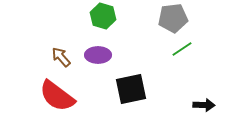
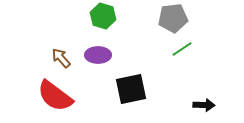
brown arrow: moved 1 px down
red semicircle: moved 2 px left
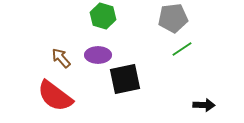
black square: moved 6 px left, 10 px up
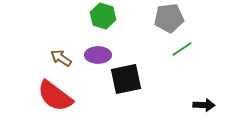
gray pentagon: moved 4 px left
brown arrow: rotated 15 degrees counterclockwise
black square: moved 1 px right
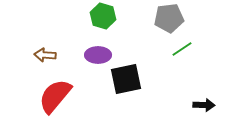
brown arrow: moved 16 px left, 3 px up; rotated 30 degrees counterclockwise
red semicircle: rotated 93 degrees clockwise
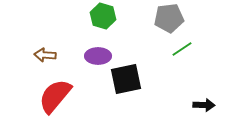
purple ellipse: moved 1 px down
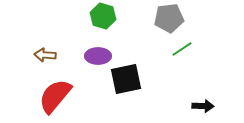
black arrow: moved 1 px left, 1 px down
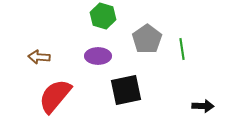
gray pentagon: moved 22 px left, 21 px down; rotated 28 degrees counterclockwise
green line: rotated 65 degrees counterclockwise
brown arrow: moved 6 px left, 2 px down
black square: moved 11 px down
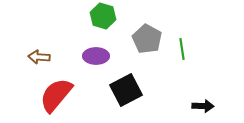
gray pentagon: rotated 8 degrees counterclockwise
purple ellipse: moved 2 px left
black square: rotated 16 degrees counterclockwise
red semicircle: moved 1 px right, 1 px up
